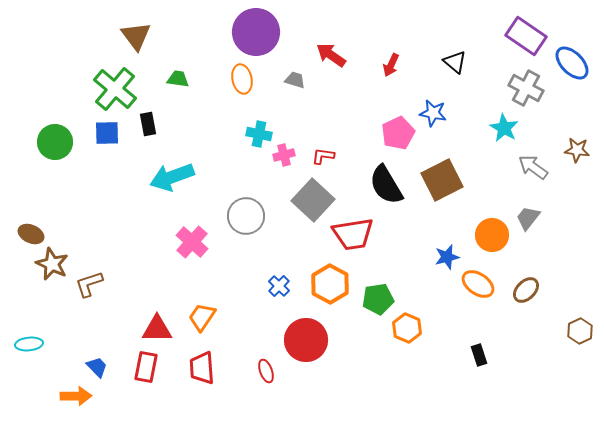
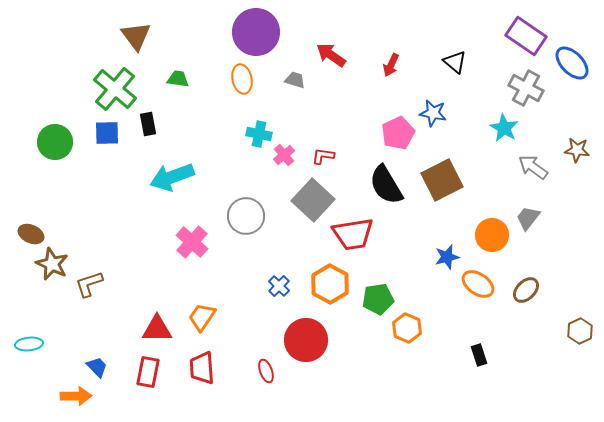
pink cross at (284, 155): rotated 25 degrees counterclockwise
red rectangle at (146, 367): moved 2 px right, 5 px down
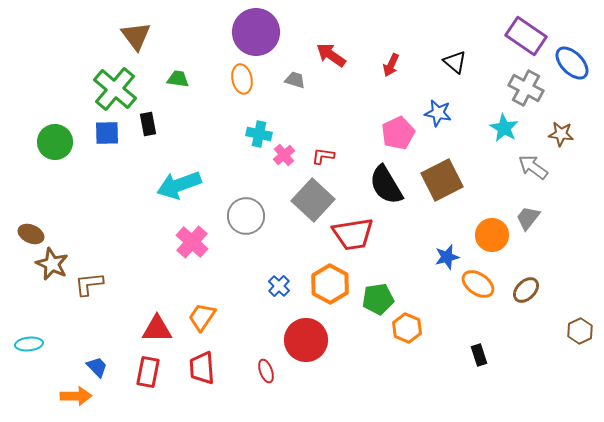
blue star at (433, 113): moved 5 px right
brown star at (577, 150): moved 16 px left, 16 px up
cyan arrow at (172, 177): moved 7 px right, 8 px down
brown L-shape at (89, 284): rotated 12 degrees clockwise
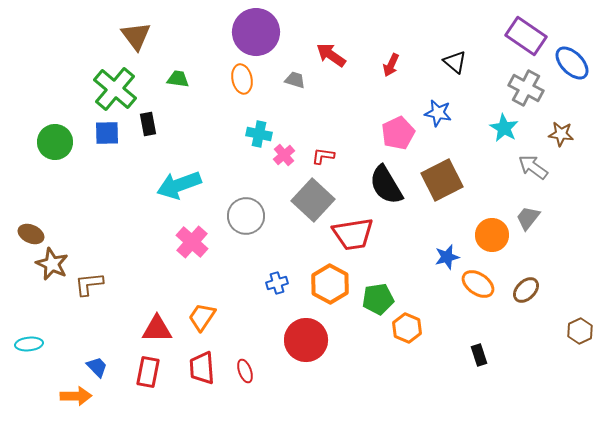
blue cross at (279, 286): moved 2 px left, 3 px up; rotated 30 degrees clockwise
red ellipse at (266, 371): moved 21 px left
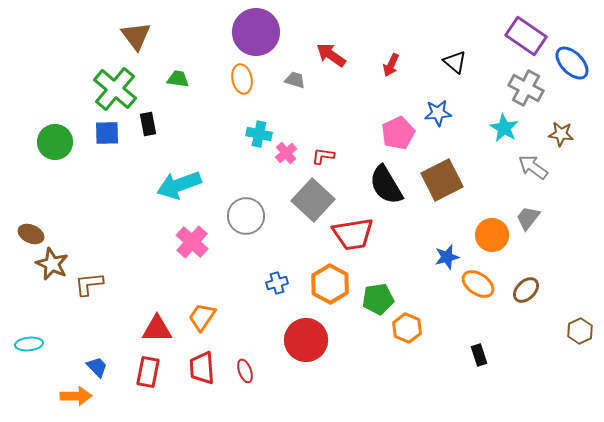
blue star at (438, 113): rotated 16 degrees counterclockwise
pink cross at (284, 155): moved 2 px right, 2 px up
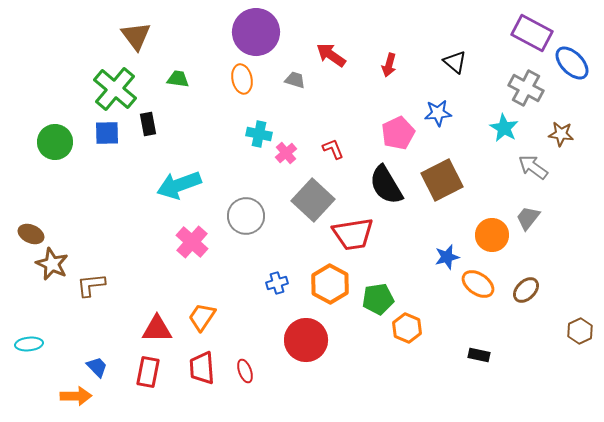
purple rectangle at (526, 36): moved 6 px right, 3 px up; rotated 6 degrees counterclockwise
red arrow at (391, 65): moved 2 px left; rotated 10 degrees counterclockwise
red L-shape at (323, 156): moved 10 px right, 7 px up; rotated 60 degrees clockwise
brown L-shape at (89, 284): moved 2 px right, 1 px down
black rectangle at (479, 355): rotated 60 degrees counterclockwise
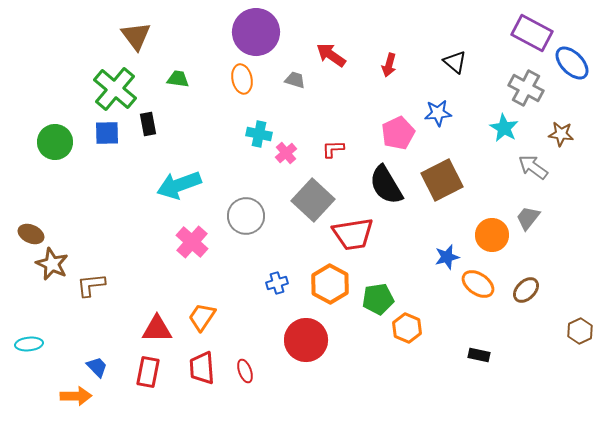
red L-shape at (333, 149): rotated 70 degrees counterclockwise
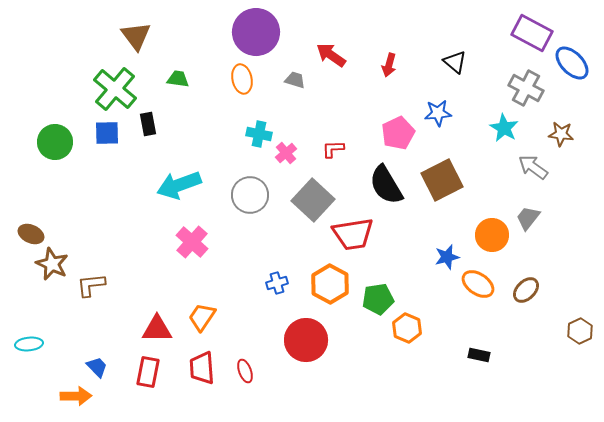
gray circle at (246, 216): moved 4 px right, 21 px up
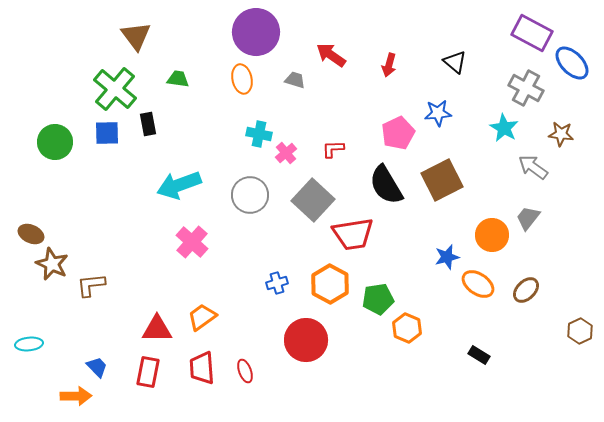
orange trapezoid at (202, 317): rotated 20 degrees clockwise
black rectangle at (479, 355): rotated 20 degrees clockwise
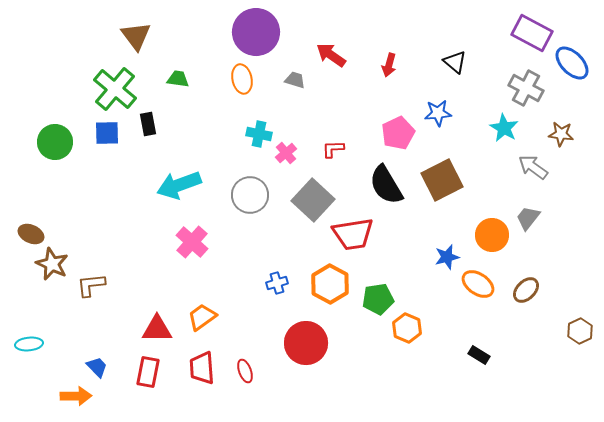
red circle at (306, 340): moved 3 px down
